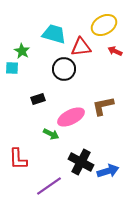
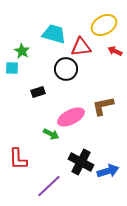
black circle: moved 2 px right
black rectangle: moved 7 px up
purple line: rotated 8 degrees counterclockwise
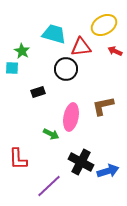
pink ellipse: rotated 52 degrees counterclockwise
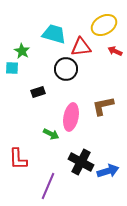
purple line: moved 1 px left; rotated 24 degrees counterclockwise
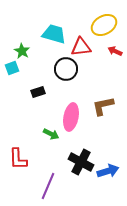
cyan square: rotated 24 degrees counterclockwise
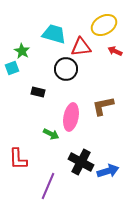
black rectangle: rotated 32 degrees clockwise
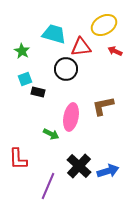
cyan square: moved 13 px right, 11 px down
black cross: moved 2 px left, 4 px down; rotated 15 degrees clockwise
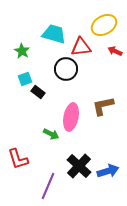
black rectangle: rotated 24 degrees clockwise
red L-shape: rotated 15 degrees counterclockwise
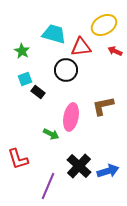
black circle: moved 1 px down
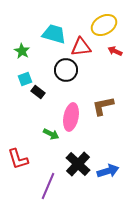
black cross: moved 1 px left, 2 px up
